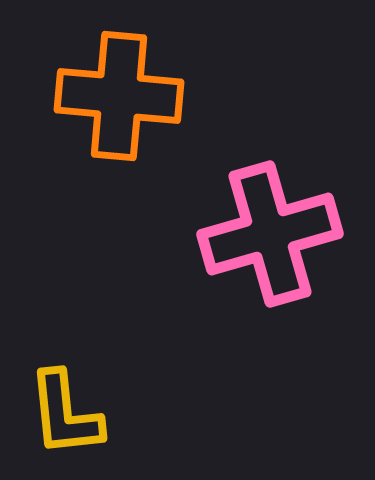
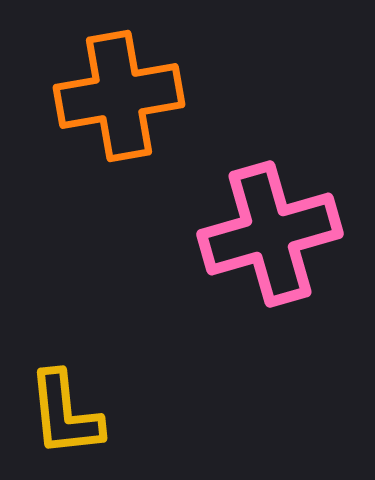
orange cross: rotated 15 degrees counterclockwise
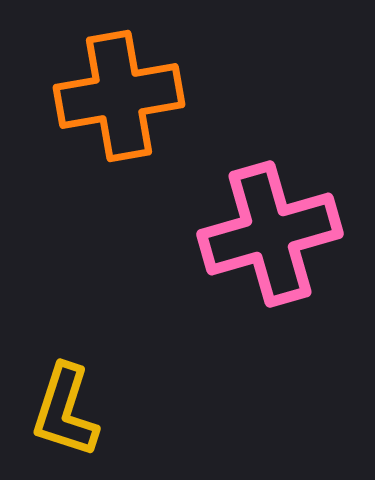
yellow L-shape: moved 3 px up; rotated 24 degrees clockwise
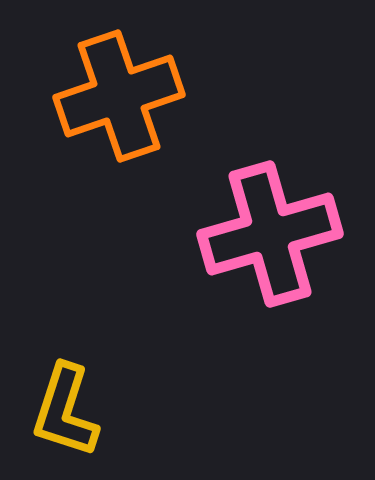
orange cross: rotated 9 degrees counterclockwise
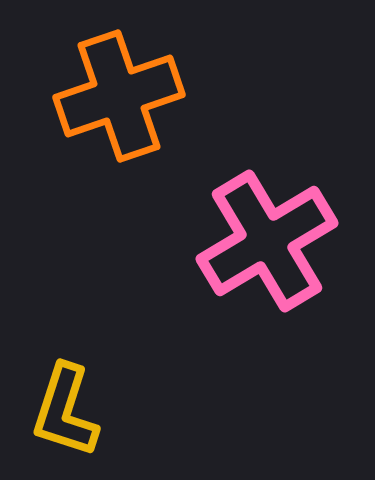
pink cross: moved 3 px left, 7 px down; rotated 15 degrees counterclockwise
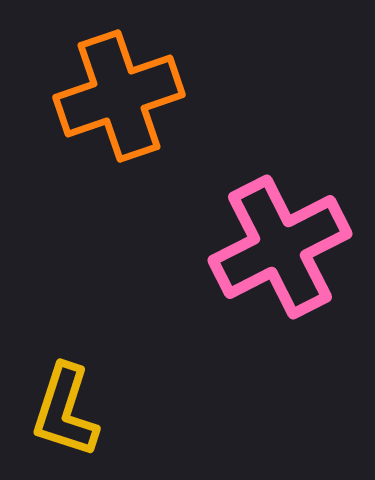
pink cross: moved 13 px right, 6 px down; rotated 4 degrees clockwise
